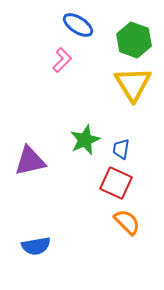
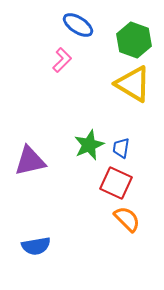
yellow triangle: rotated 27 degrees counterclockwise
green star: moved 4 px right, 5 px down
blue trapezoid: moved 1 px up
orange semicircle: moved 3 px up
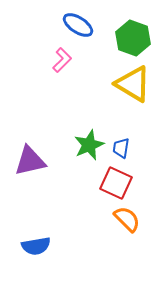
green hexagon: moved 1 px left, 2 px up
